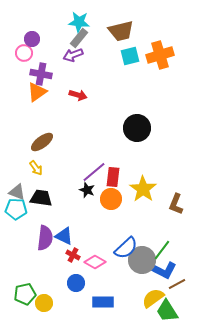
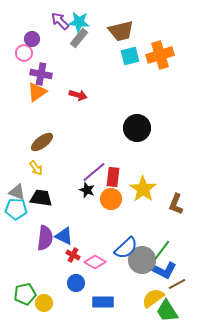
purple arrow: moved 13 px left, 34 px up; rotated 66 degrees clockwise
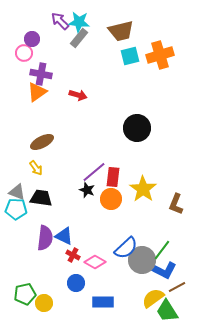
brown ellipse: rotated 10 degrees clockwise
brown line: moved 3 px down
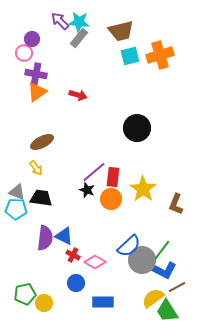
purple cross: moved 5 px left
blue semicircle: moved 3 px right, 2 px up
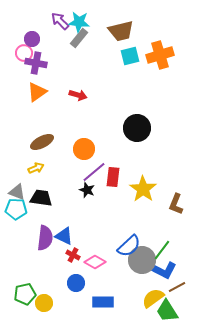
purple cross: moved 11 px up
yellow arrow: rotated 77 degrees counterclockwise
orange circle: moved 27 px left, 50 px up
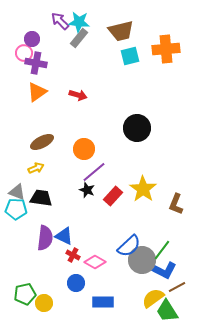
orange cross: moved 6 px right, 6 px up; rotated 12 degrees clockwise
red rectangle: moved 19 px down; rotated 36 degrees clockwise
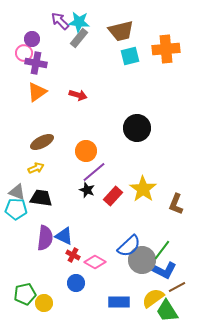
orange circle: moved 2 px right, 2 px down
blue rectangle: moved 16 px right
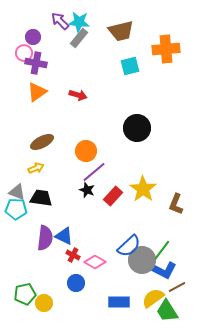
purple circle: moved 1 px right, 2 px up
cyan square: moved 10 px down
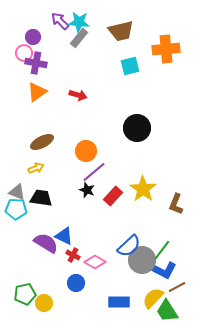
purple semicircle: moved 1 px right, 5 px down; rotated 65 degrees counterclockwise
yellow semicircle: rotated 10 degrees counterclockwise
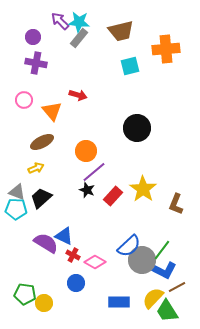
pink circle: moved 47 px down
orange triangle: moved 15 px right, 19 px down; rotated 35 degrees counterclockwise
black trapezoid: rotated 50 degrees counterclockwise
green pentagon: rotated 20 degrees clockwise
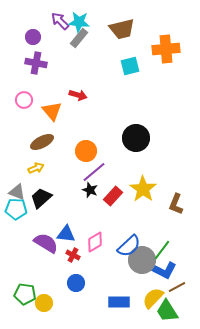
brown trapezoid: moved 1 px right, 2 px up
black circle: moved 1 px left, 10 px down
black star: moved 3 px right
blue triangle: moved 2 px right, 2 px up; rotated 18 degrees counterclockwise
pink diamond: moved 20 px up; rotated 60 degrees counterclockwise
